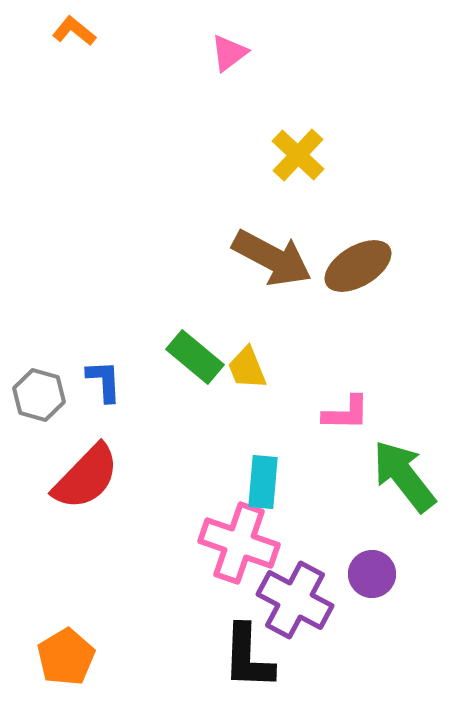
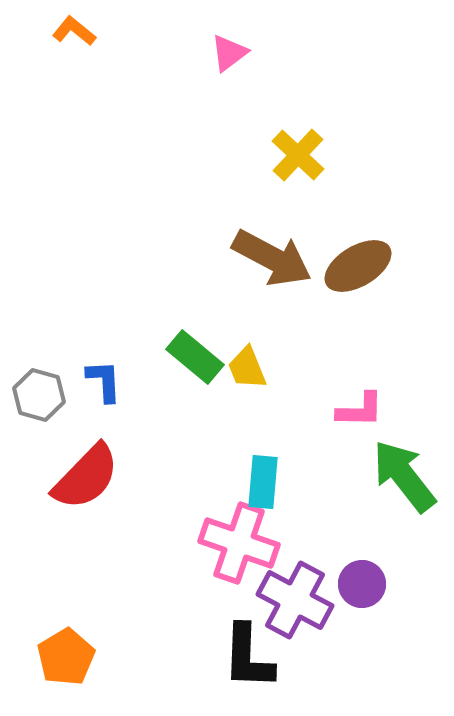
pink L-shape: moved 14 px right, 3 px up
purple circle: moved 10 px left, 10 px down
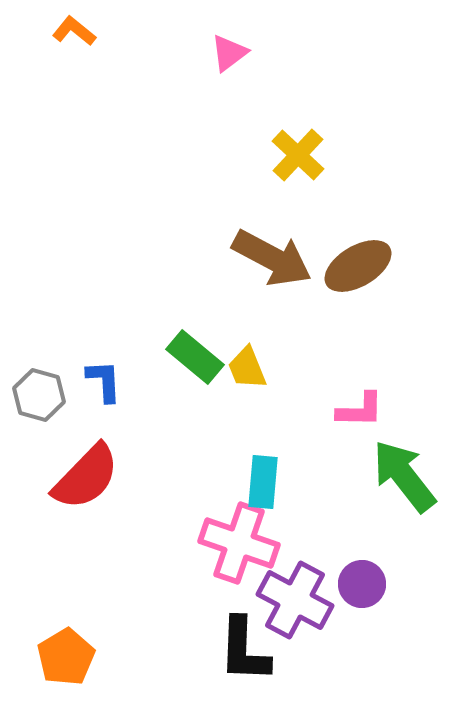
black L-shape: moved 4 px left, 7 px up
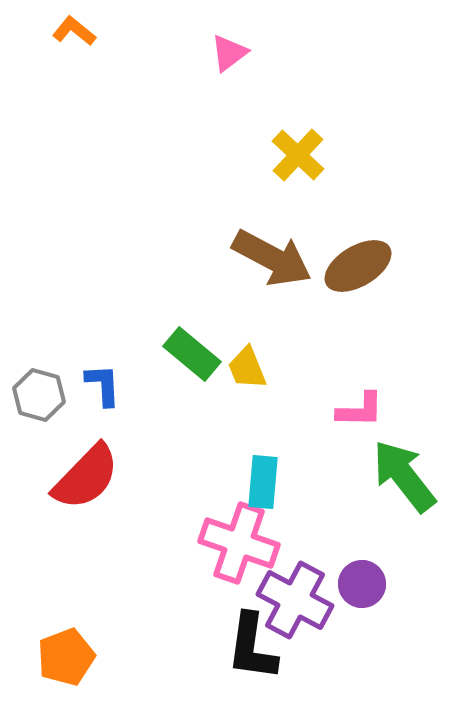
green rectangle: moved 3 px left, 3 px up
blue L-shape: moved 1 px left, 4 px down
black L-shape: moved 8 px right, 3 px up; rotated 6 degrees clockwise
orange pentagon: rotated 10 degrees clockwise
